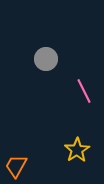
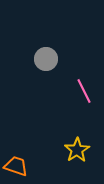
orange trapezoid: rotated 80 degrees clockwise
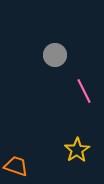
gray circle: moved 9 px right, 4 px up
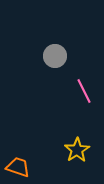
gray circle: moved 1 px down
orange trapezoid: moved 2 px right, 1 px down
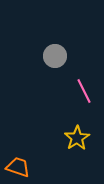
yellow star: moved 12 px up
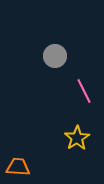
orange trapezoid: rotated 15 degrees counterclockwise
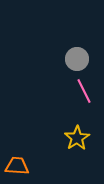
gray circle: moved 22 px right, 3 px down
orange trapezoid: moved 1 px left, 1 px up
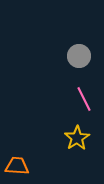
gray circle: moved 2 px right, 3 px up
pink line: moved 8 px down
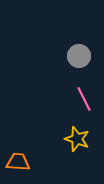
yellow star: moved 1 px down; rotated 20 degrees counterclockwise
orange trapezoid: moved 1 px right, 4 px up
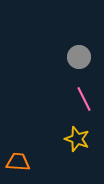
gray circle: moved 1 px down
